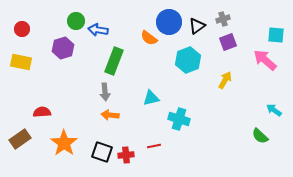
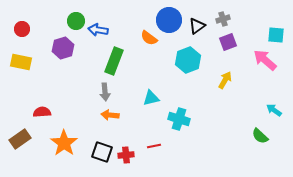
blue circle: moved 2 px up
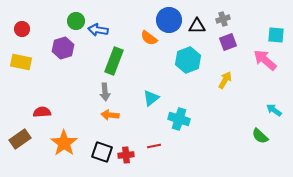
black triangle: rotated 36 degrees clockwise
cyan triangle: rotated 24 degrees counterclockwise
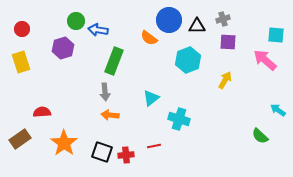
purple square: rotated 24 degrees clockwise
yellow rectangle: rotated 60 degrees clockwise
cyan arrow: moved 4 px right
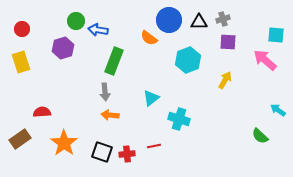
black triangle: moved 2 px right, 4 px up
red cross: moved 1 px right, 1 px up
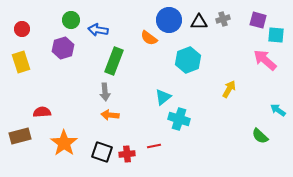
green circle: moved 5 px left, 1 px up
purple square: moved 30 px right, 22 px up; rotated 12 degrees clockwise
yellow arrow: moved 4 px right, 9 px down
cyan triangle: moved 12 px right, 1 px up
brown rectangle: moved 3 px up; rotated 20 degrees clockwise
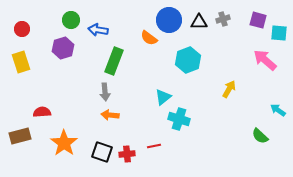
cyan square: moved 3 px right, 2 px up
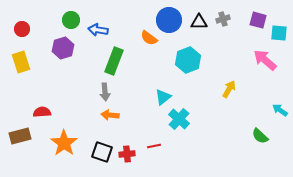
cyan arrow: moved 2 px right
cyan cross: rotated 25 degrees clockwise
